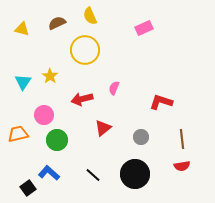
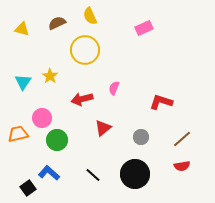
pink circle: moved 2 px left, 3 px down
brown line: rotated 54 degrees clockwise
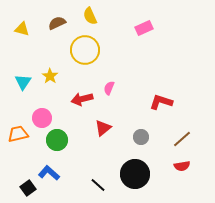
pink semicircle: moved 5 px left
black line: moved 5 px right, 10 px down
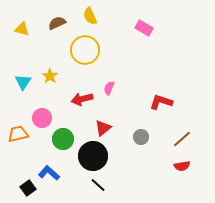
pink rectangle: rotated 54 degrees clockwise
green circle: moved 6 px right, 1 px up
black circle: moved 42 px left, 18 px up
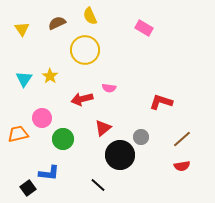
yellow triangle: rotated 42 degrees clockwise
cyan triangle: moved 1 px right, 3 px up
pink semicircle: rotated 104 degrees counterclockwise
black circle: moved 27 px right, 1 px up
blue L-shape: rotated 145 degrees clockwise
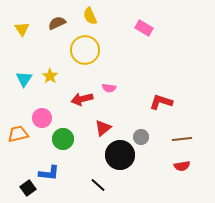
brown line: rotated 36 degrees clockwise
